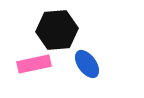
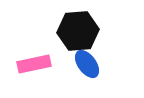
black hexagon: moved 21 px right, 1 px down
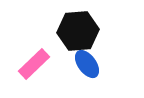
pink rectangle: rotated 32 degrees counterclockwise
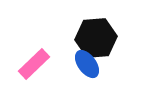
black hexagon: moved 18 px right, 7 px down
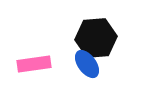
pink rectangle: rotated 36 degrees clockwise
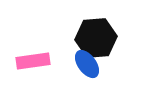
pink rectangle: moved 1 px left, 3 px up
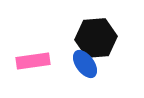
blue ellipse: moved 2 px left
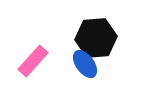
pink rectangle: rotated 40 degrees counterclockwise
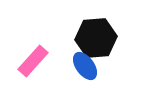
blue ellipse: moved 2 px down
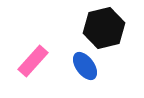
black hexagon: moved 8 px right, 10 px up; rotated 9 degrees counterclockwise
